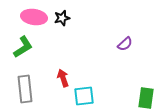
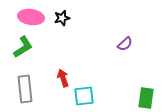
pink ellipse: moved 3 px left
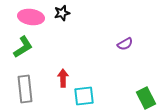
black star: moved 5 px up
purple semicircle: rotated 14 degrees clockwise
red arrow: rotated 18 degrees clockwise
green rectangle: rotated 35 degrees counterclockwise
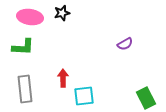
pink ellipse: moved 1 px left
green L-shape: rotated 35 degrees clockwise
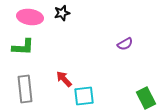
red arrow: moved 1 px right, 1 px down; rotated 42 degrees counterclockwise
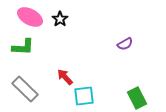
black star: moved 2 px left, 6 px down; rotated 21 degrees counterclockwise
pink ellipse: rotated 20 degrees clockwise
red arrow: moved 1 px right, 2 px up
gray rectangle: rotated 40 degrees counterclockwise
green rectangle: moved 9 px left
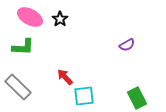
purple semicircle: moved 2 px right, 1 px down
gray rectangle: moved 7 px left, 2 px up
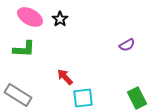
green L-shape: moved 1 px right, 2 px down
gray rectangle: moved 8 px down; rotated 12 degrees counterclockwise
cyan square: moved 1 px left, 2 px down
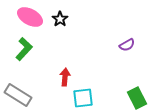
green L-shape: rotated 50 degrees counterclockwise
red arrow: rotated 48 degrees clockwise
